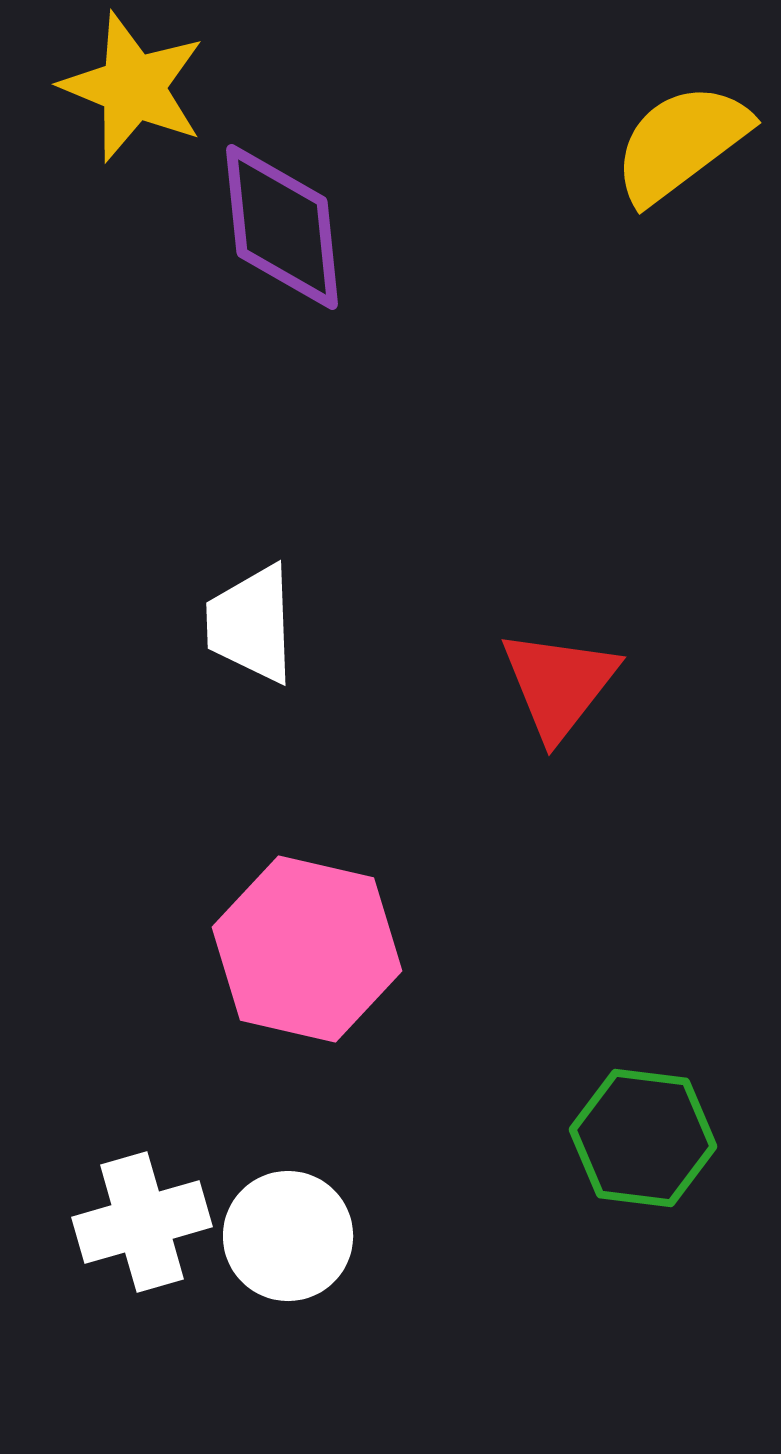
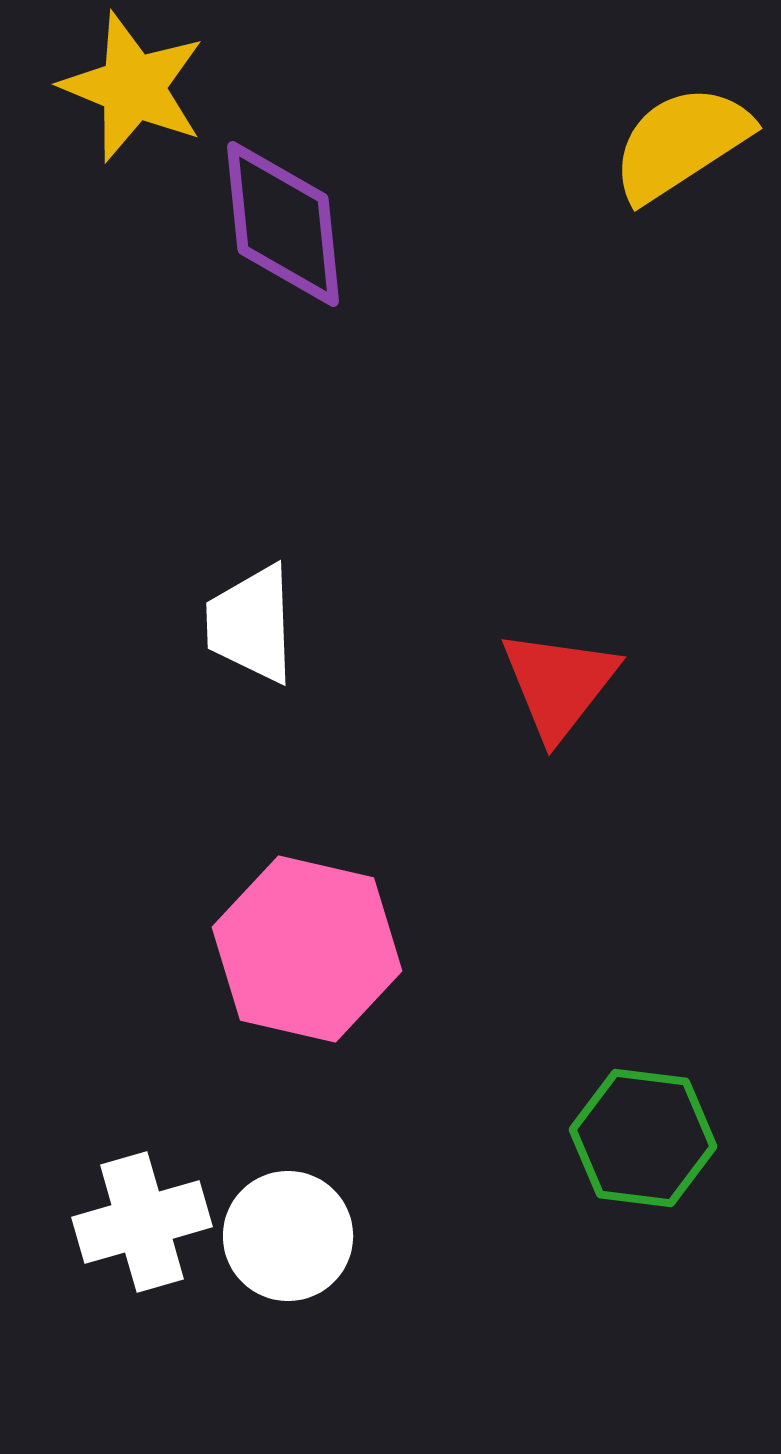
yellow semicircle: rotated 4 degrees clockwise
purple diamond: moved 1 px right, 3 px up
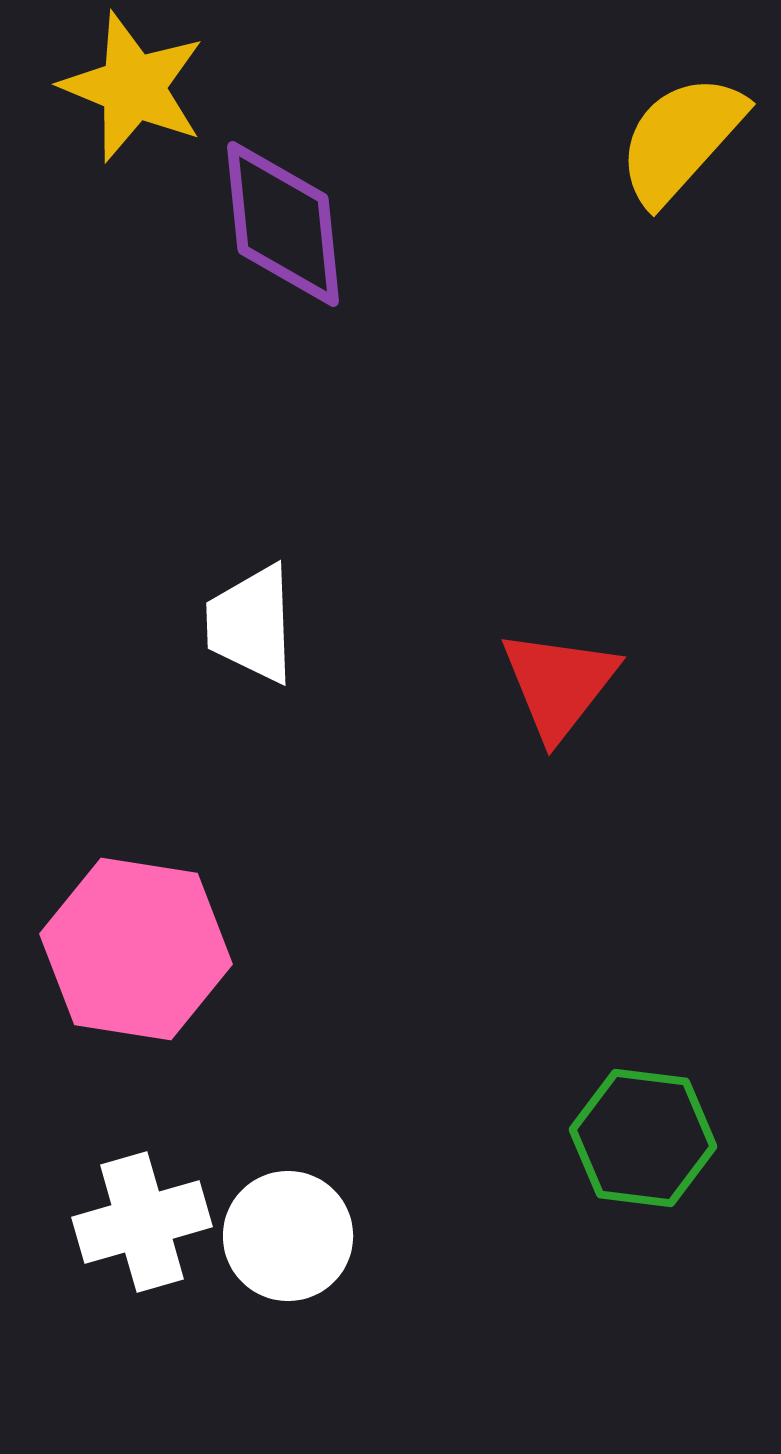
yellow semicircle: moved 4 px up; rotated 15 degrees counterclockwise
pink hexagon: moved 171 px left; rotated 4 degrees counterclockwise
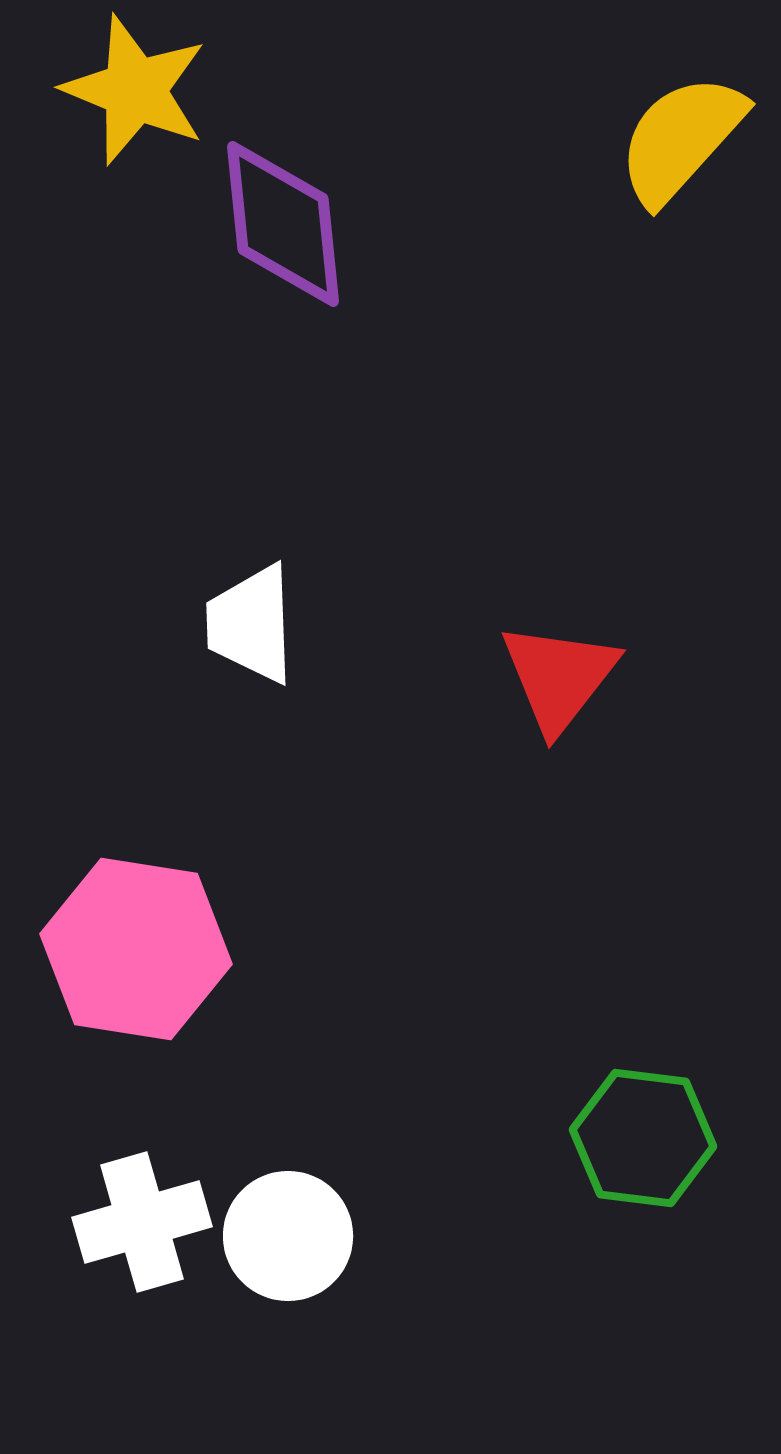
yellow star: moved 2 px right, 3 px down
red triangle: moved 7 px up
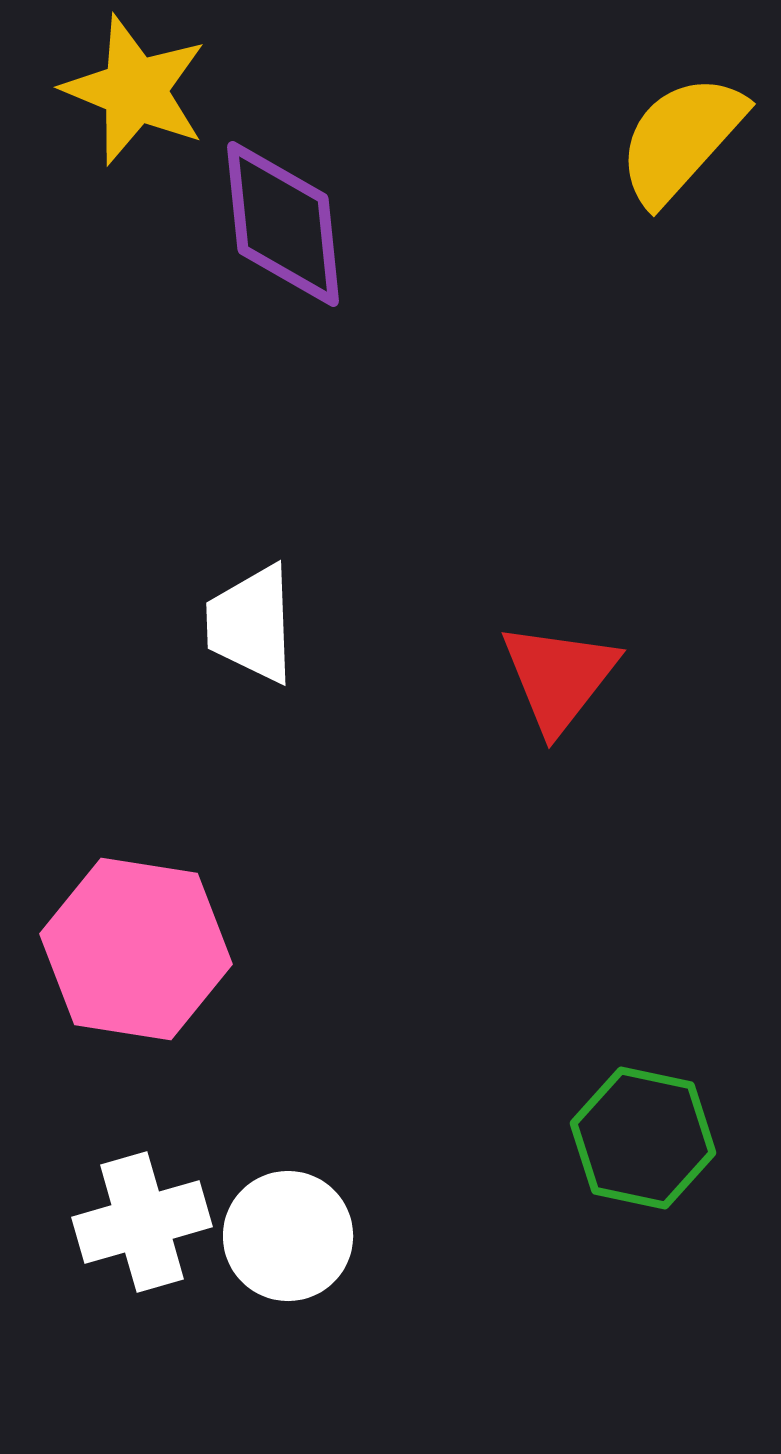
green hexagon: rotated 5 degrees clockwise
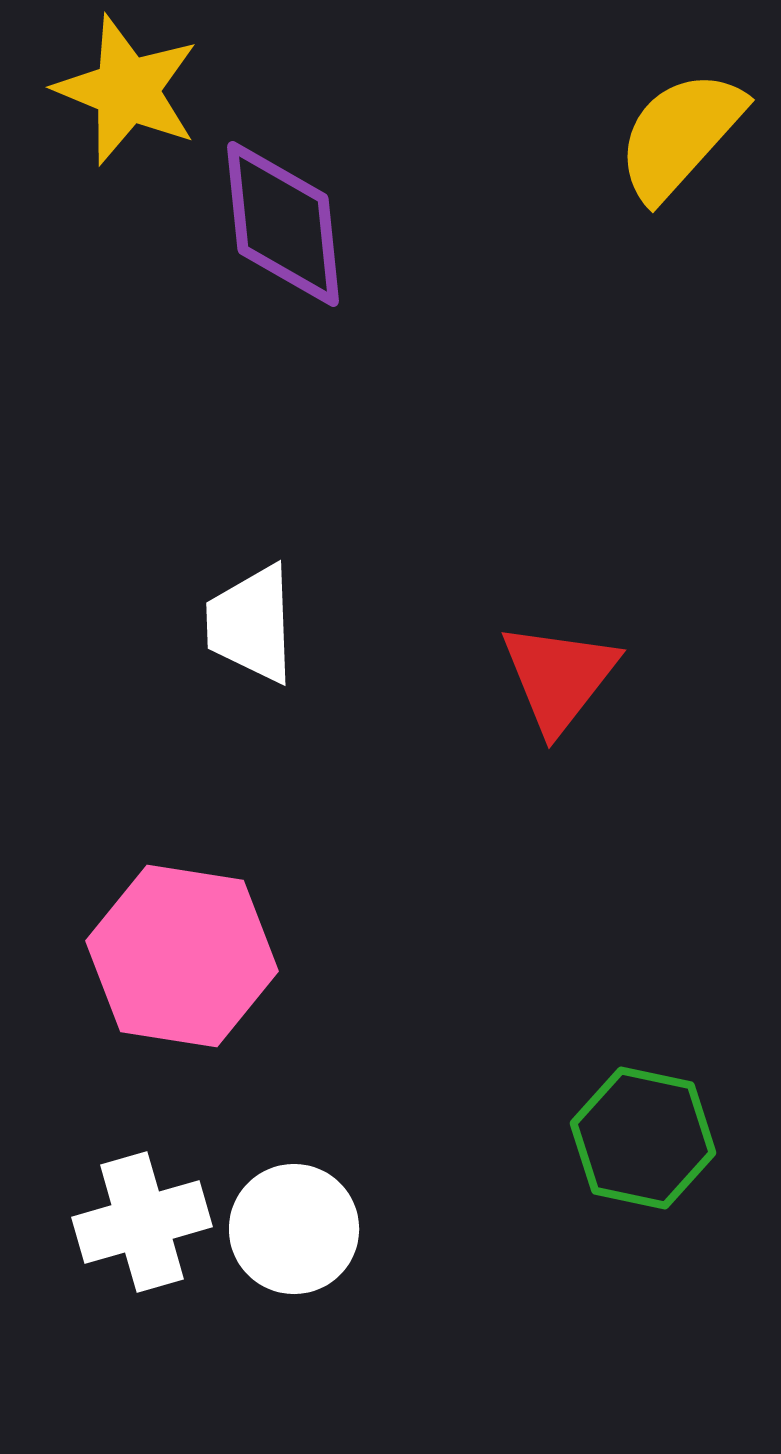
yellow star: moved 8 px left
yellow semicircle: moved 1 px left, 4 px up
pink hexagon: moved 46 px right, 7 px down
white circle: moved 6 px right, 7 px up
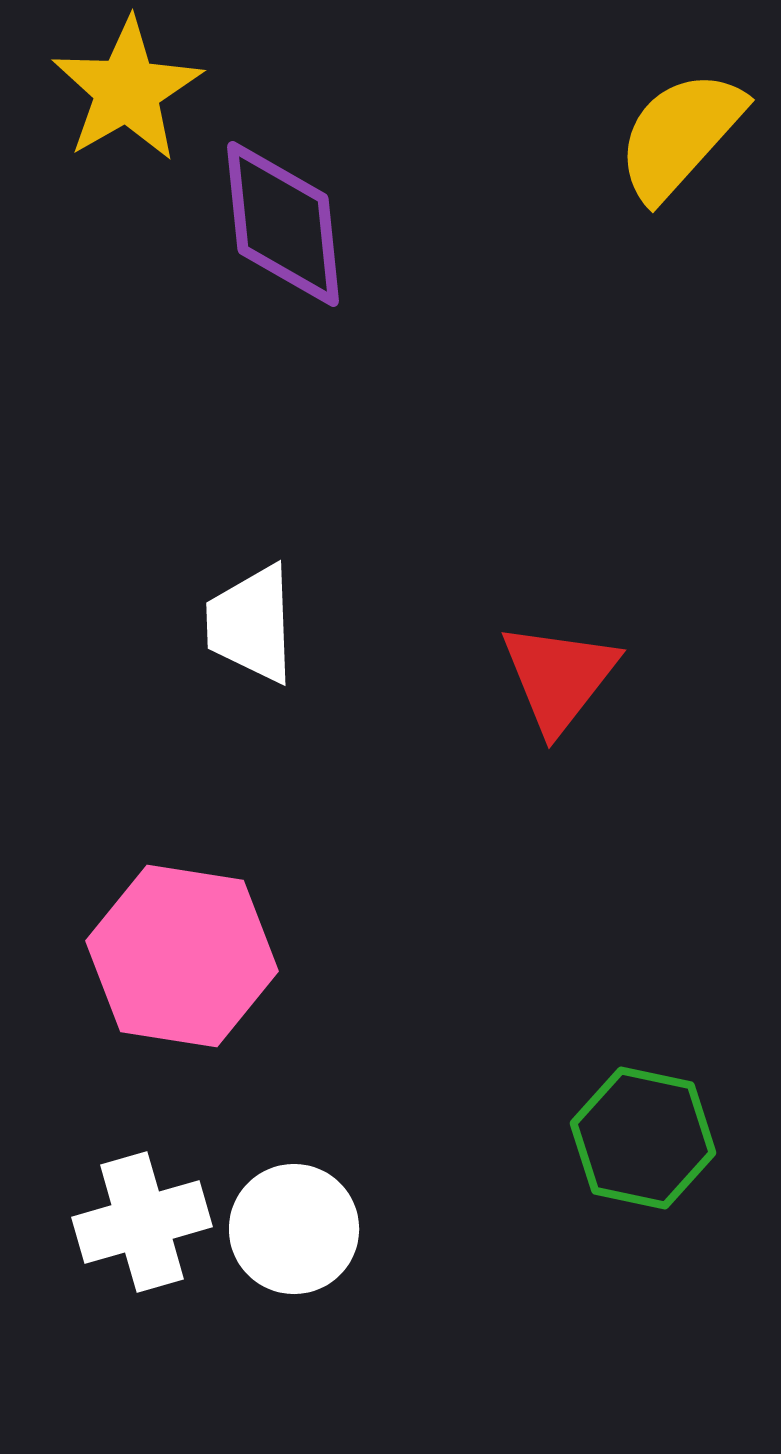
yellow star: rotated 20 degrees clockwise
